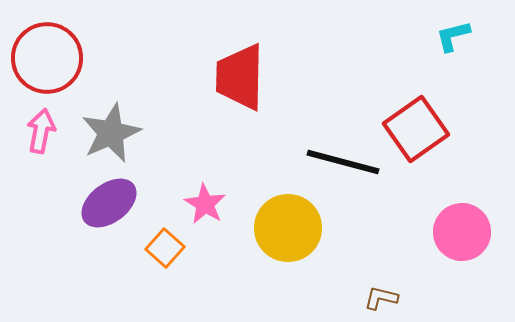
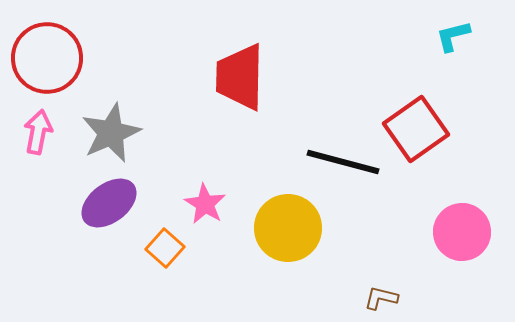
pink arrow: moved 3 px left, 1 px down
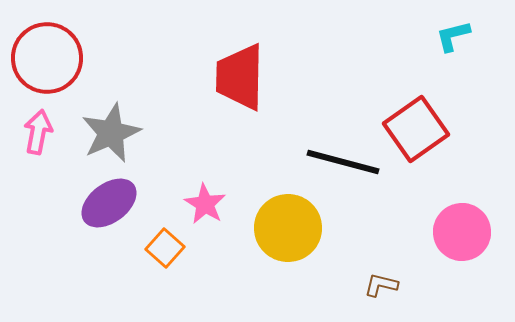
brown L-shape: moved 13 px up
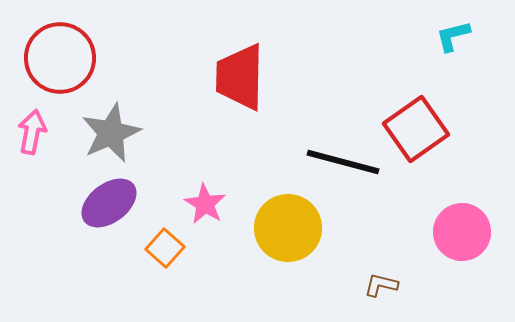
red circle: moved 13 px right
pink arrow: moved 6 px left
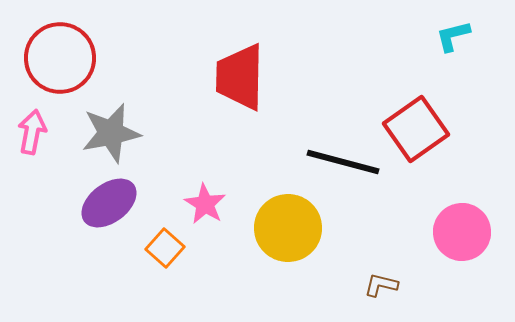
gray star: rotated 12 degrees clockwise
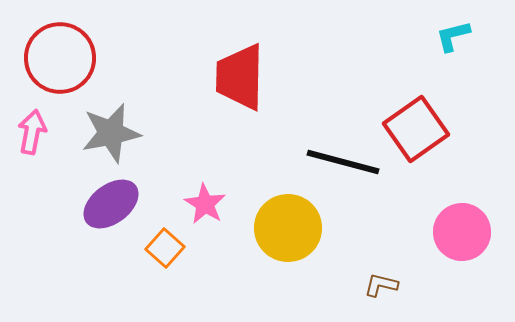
purple ellipse: moved 2 px right, 1 px down
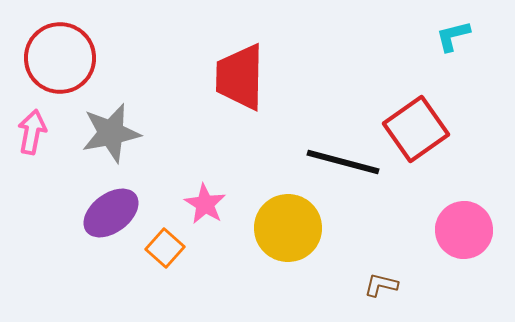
purple ellipse: moved 9 px down
pink circle: moved 2 px right, 2 px up
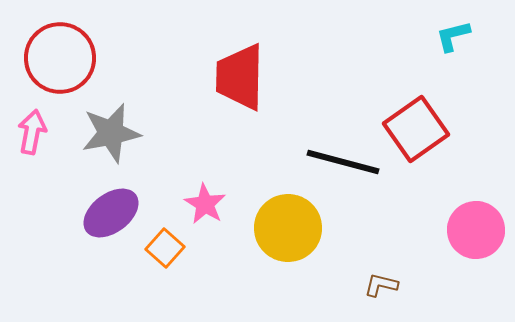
pink circle: moved 12 px right
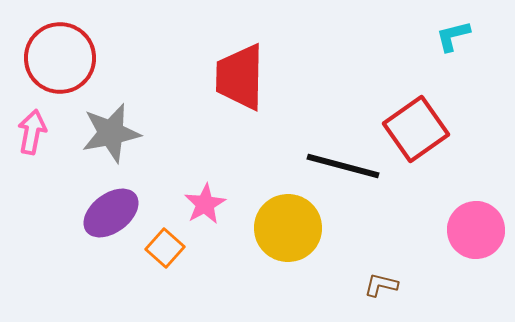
black line: moved 4 px down
pink star: rotated 12 degrees clockwise
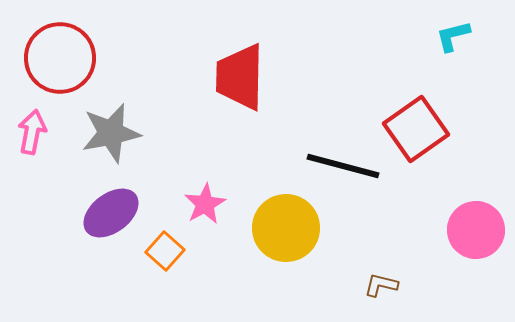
yellow circle: moved 2 px left
orange square: moved 3 px down
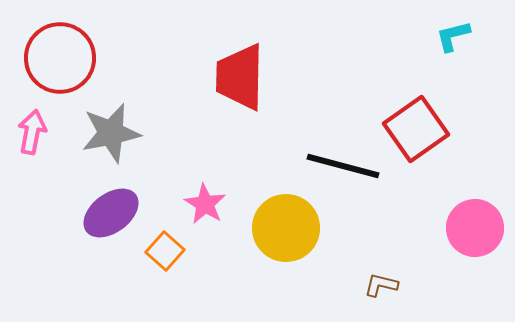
pink star: rotated 12 degrees counterclockwise
pink circle: moved 1 px left, 2 px up
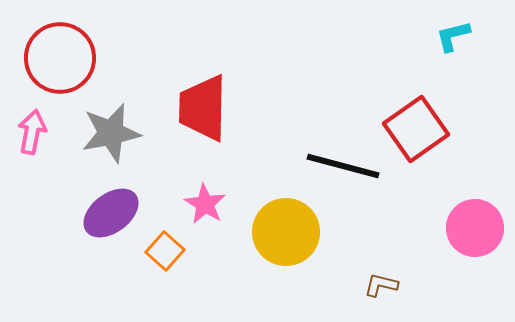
red trapezoid: moved 37 px left, 31 px down
yellow circle: moved 4 px down
